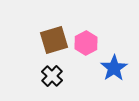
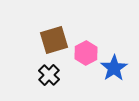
pink hexagon: moved 10 px down
black cross: moved 3 px left, 1 px up
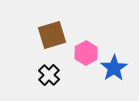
brown square: moved 2 px left, 5 px up
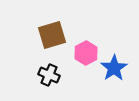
black cross: rotated 20 degrees counterclockwise
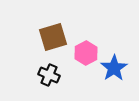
brown square: moved 1 px right, 2 px down
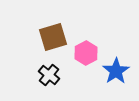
blue star: moved 2 px right, 3 px down
black cross: rotated 15 degrees clockwise
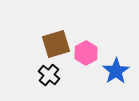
brown square: moved 3 px right, 7 px down
